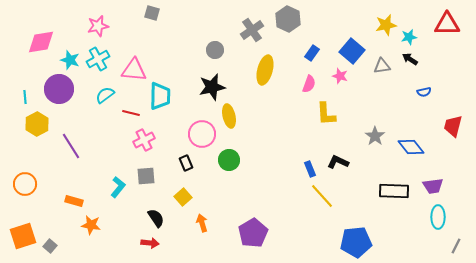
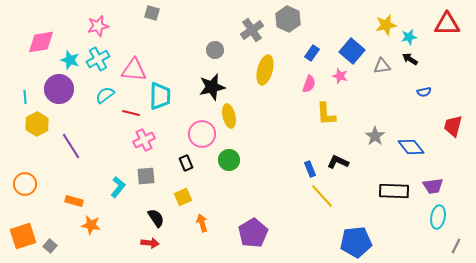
yellow square at (183, 197): rotated 18 degrees clockwise
cyan ellipse at (438, 217): rotated 10 degrees clockwise
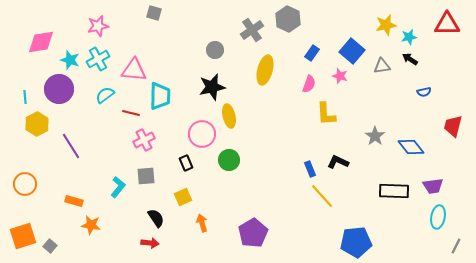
gray square at (152, 13): moved 2 px right
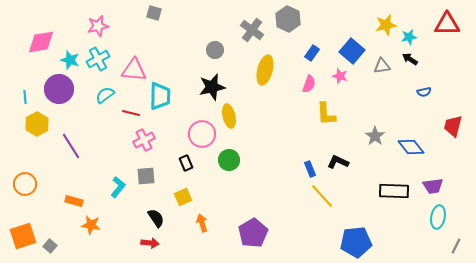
gray cross at (252, 30): rotated 20 degrees counterclockwise
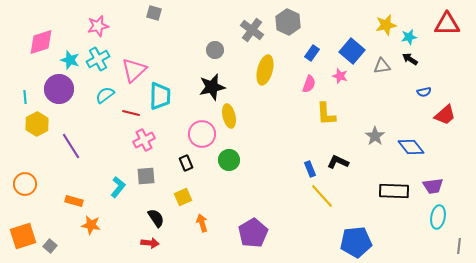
gray hexagon at (288, 19): moved 3 px down
pink diamond at (41, 42): rotated 8 degrees counterclockwise
pink triangle at (134, 70): rotated 48 degrees counterclockwise
red trapezoid at (453, 126): moved 8 px left, 11 px up; rotated 145 degrees counterclockwise
gray line at (456, 246): moved 3 px right; rotated 21 degrees counterclockwise
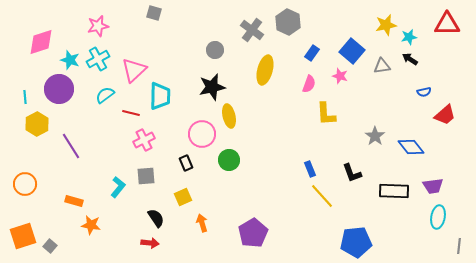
black L-shape at (338, 162): moved 14 px right, 11 px down; rotated 135 degrees counterclockwise
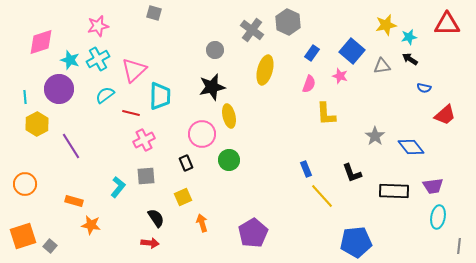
blue semicircle at (424, 92): moved 4 px up; rotated 24 degrees clockwise
blue rectangle at (310, 169): moved 4 px left
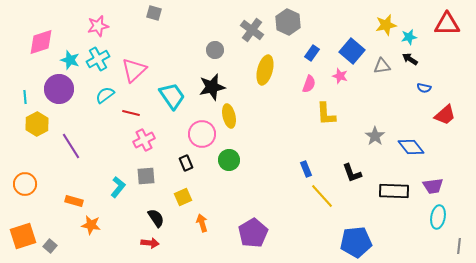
cyan trapezoid at (160, 96): moved 12 px right; rotated 36 degrees counterclockwise
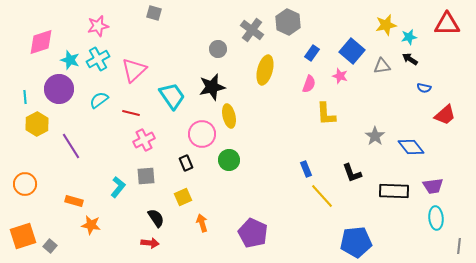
gray circle at (215, 50): moved 3 px right, 1 px up
cyan semicircle at (105, 95): moved 6 px left, 5 px down
cyan ellipse at (438, 217): moved 2 px left, 1 px down; rotated 15 degrees counterclockwise
purple pentagon at (253, 233): rotated 16 degrees counterclockwise
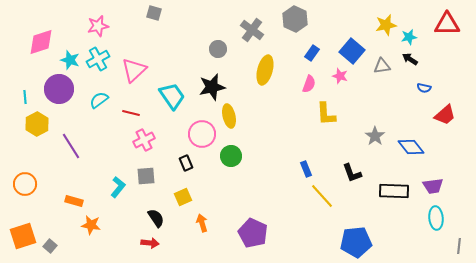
gray hexagon at (288, 22): moved 7 px right, 3 px up
green circle at (229, 160): moved 2 px right, 4 px up
